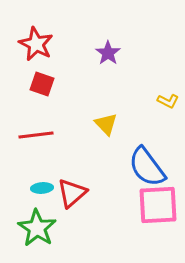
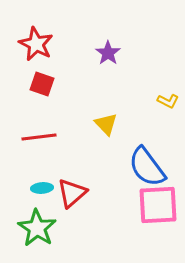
red line: moved 3 px right, 2 px down
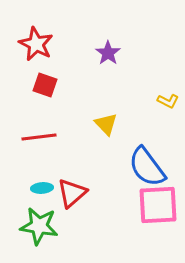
red square: moved 3 px right, 1 px down
green star: moved 2 px right, 2 px up; rotated 24 degrees counterclockwise
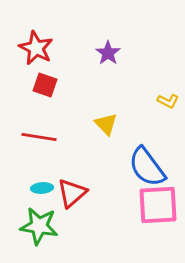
red star: moved 4 px down
red line: rotated 16 degrees clockwise
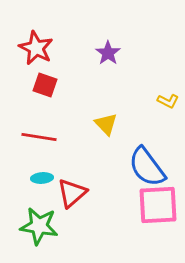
cyan ellipse: moved 10 px up
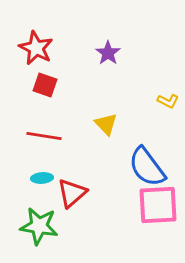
red line: moved 5 px right, 1 px up
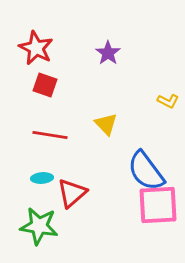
red line: moved 6 px right, 1 px up
blue semicircle: moved 1 px left, 4 px down
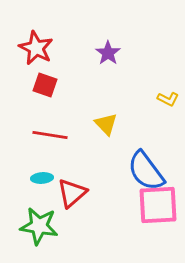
yellow L-shape: moved 2 px up
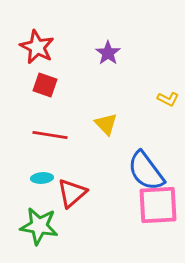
red star: moved 1 px right, 1 px up
